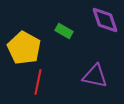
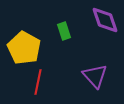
green rectangle: rotated 42 degrees clockwise
purple triangle: rotated 36 degrees clockwise
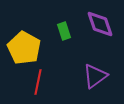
purple diamond: moved 5 px left, 4 px down
purple triangle: rotated 36 degrees clockwise
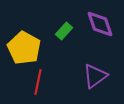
green rectangle: rotated 60 degrees clockwise
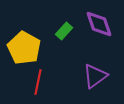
purple diamond: moved 1 px left
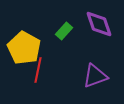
purple triangle: rotated 16 degrees clockwise
red line: moved 12 px up
